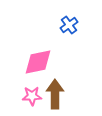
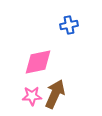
blue cross: rotated 24 degrees clockwise
brown arrow: rotated 24 degrees clockwise
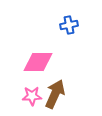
pink diamond: rotated 12 degrees clockwise
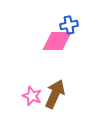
pink diamond: moved 19 px right, 21 px up
pink star: rotated 24 degrees clockwise
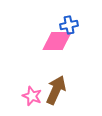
brown arrow: moved 1 px right, 4 px up
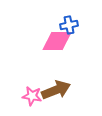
brown arrow: rotated 44 degrees clockwise
pink star: rotated 12 degrees counterclockwise
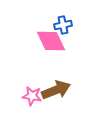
blue cross: moved 6 px left
pink diamond: moved 6 px left; rotated 64 degrees clockwise
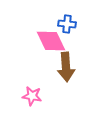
blue cross: moved 4 px right, 1 px up; rotated 18 degrees clockwise
brown arrow: moved 10 px right, 23 px up; rotated 108 degrees clockwise
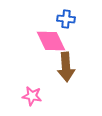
blue cross: moved 1 px left, 5 px up
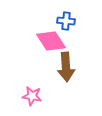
blue cross: moved 2 px down
pink diamond: rotated 8 degrees counterclockwise
